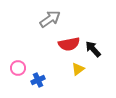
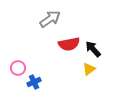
yellow triangle: moved 11 px right
blue cross: moved 4 px left, 2 px down
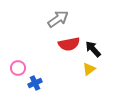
gray arrow: moved 8 px right
blue cross: moved 1 px right, 1 px down
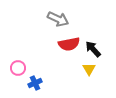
gray arrow: rotated 60 degrees clockwise
yellow triangle: rotated 24 degrees counterclockwise
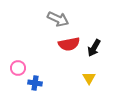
black arrow: moved 1 px right, 1 px up; rotated 108 degrees counterclockwise
yellow triangle: moved 9 px down
blue cross: rotated 32 degrees clockwise
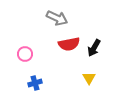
gray arrow: moved 1 px left, 1 px up
pink circle: moved 7 px right, 14 px up
blue cross: rotated 24 degrees counterclockwise
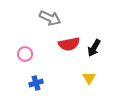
gray arrow: moved 7 px left
blue cross: moved 1 px right
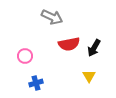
gray arrow: moved 2 px right, 1 px up
pink circle: moved 2 px down
yellow triangle: moved 2 px up
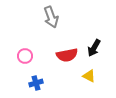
gray arrow: moved 1 px left; rotated 45 degrees clockwise
red semicircle: moved 2 px left, 11 px down
yellow triangle: rotated 32 degrees counterclockwise
